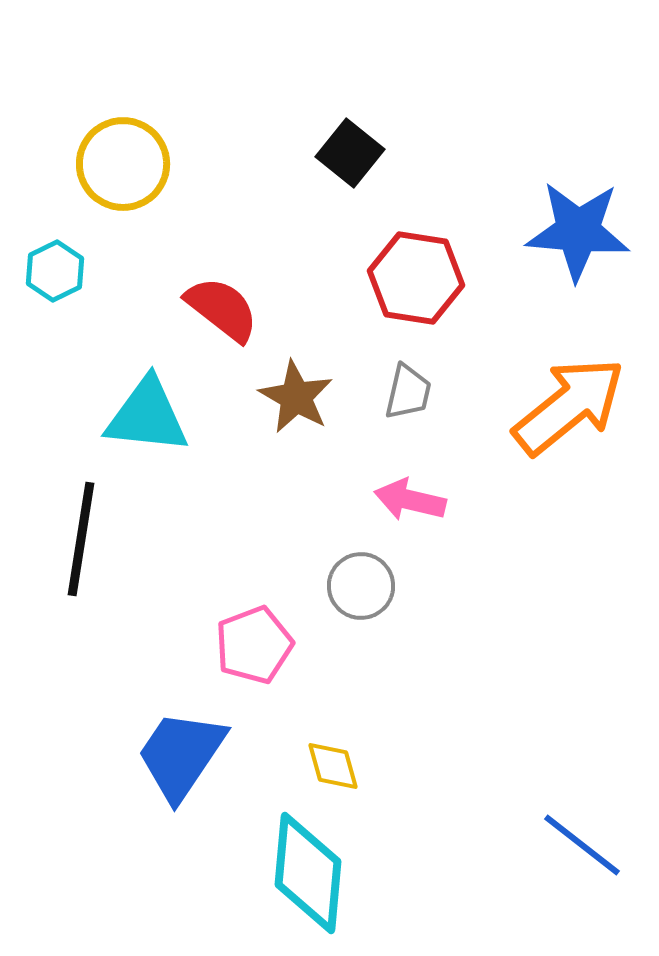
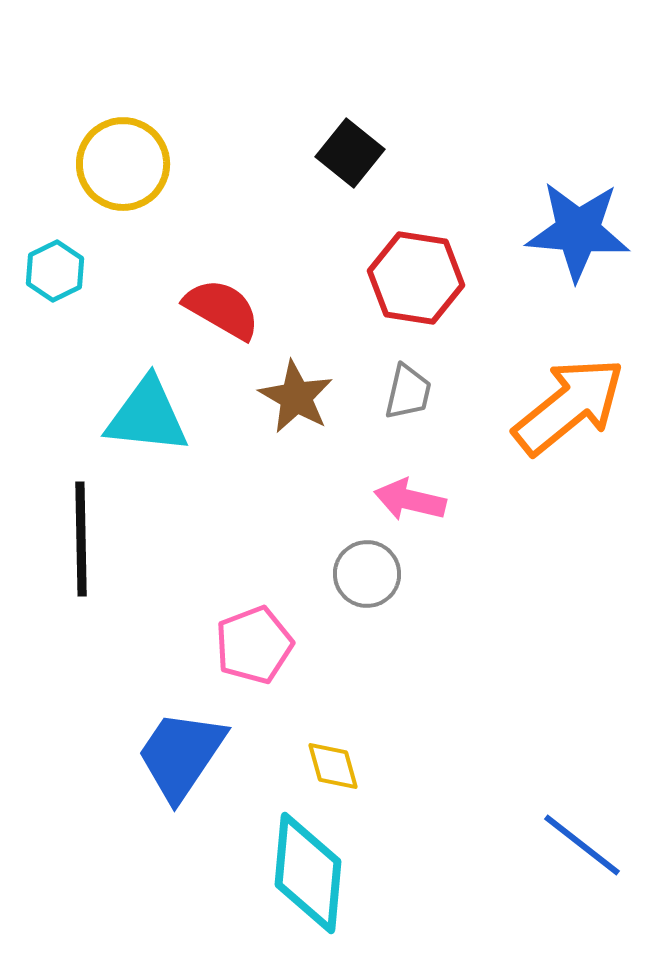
red semicircle: rotated 8 degrees counterclockwise
black line: rotated 10 degrees counterclockwise
gray circle: moved 6 px right, 12 px up
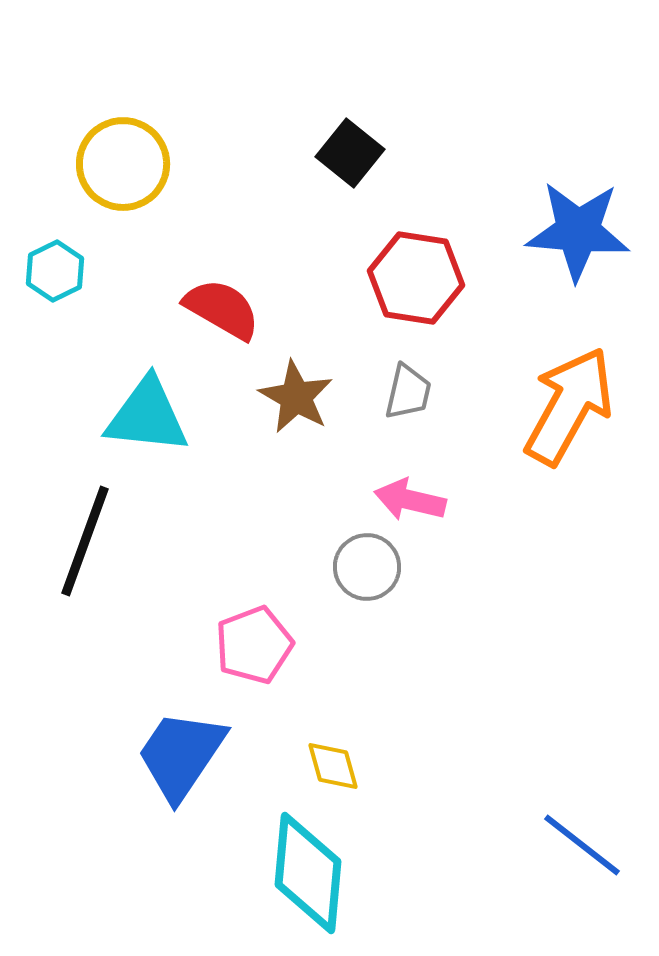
orange arrow: rotated 22 degrees counterclockwise
black line: moved 4 px right, 2 px down; rotated 21 degrees clockwise
gray circle: moved 7 px up
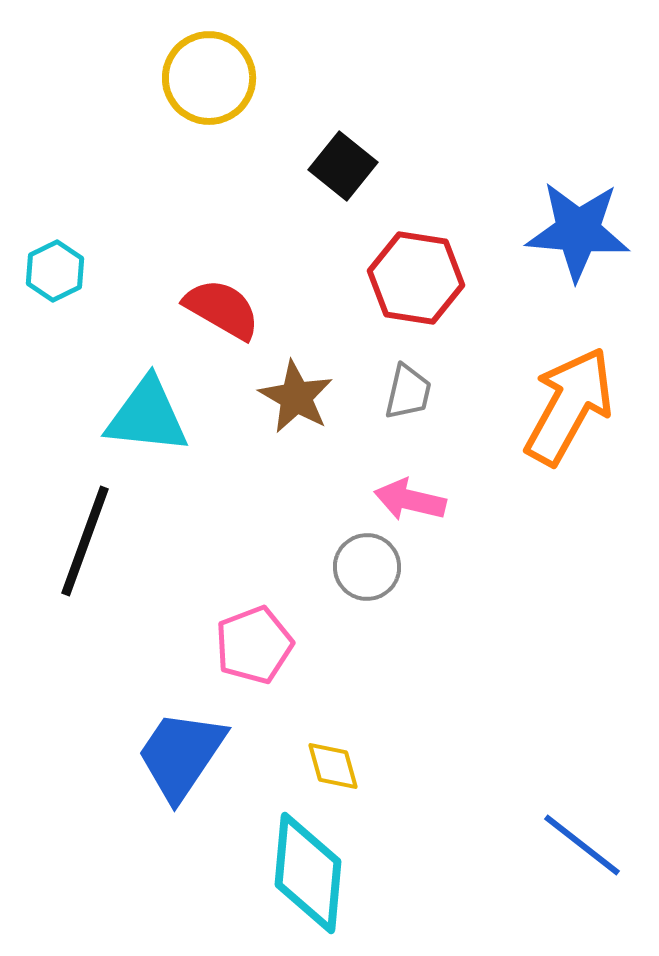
black square: moved 7 px left, 13 px down
yellow circle: moved 86 px right, 86 px up
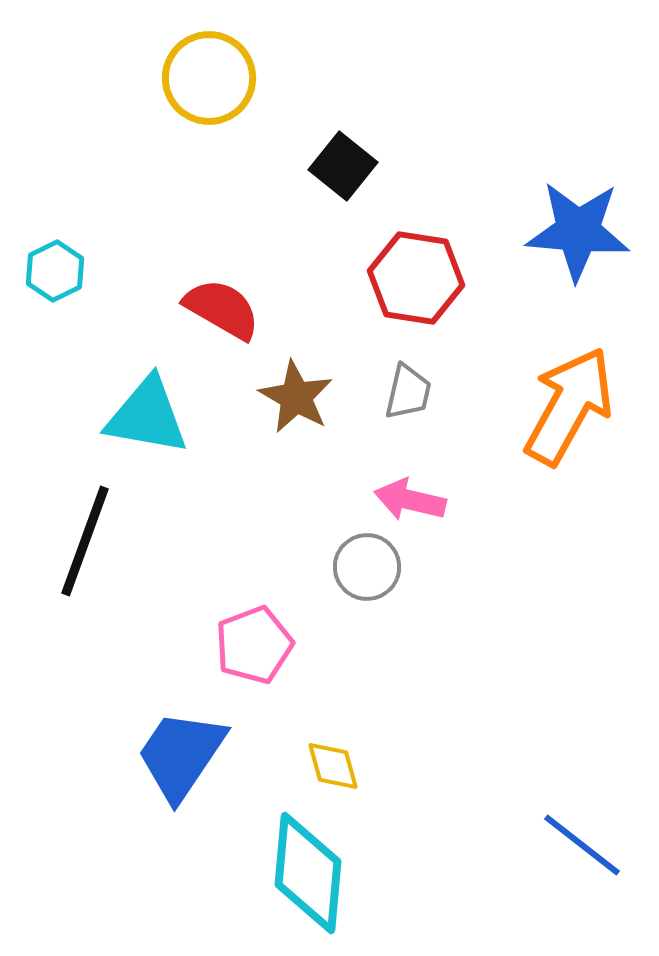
cyan triangle: rotated 4 degrees clockwise
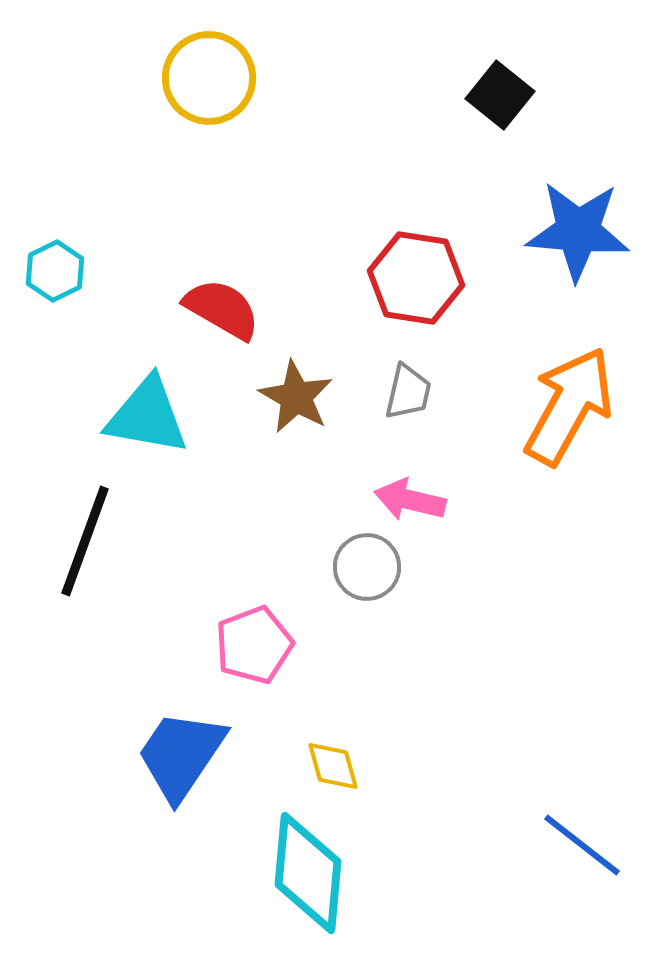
black square: moved 157 px right, 71 px up
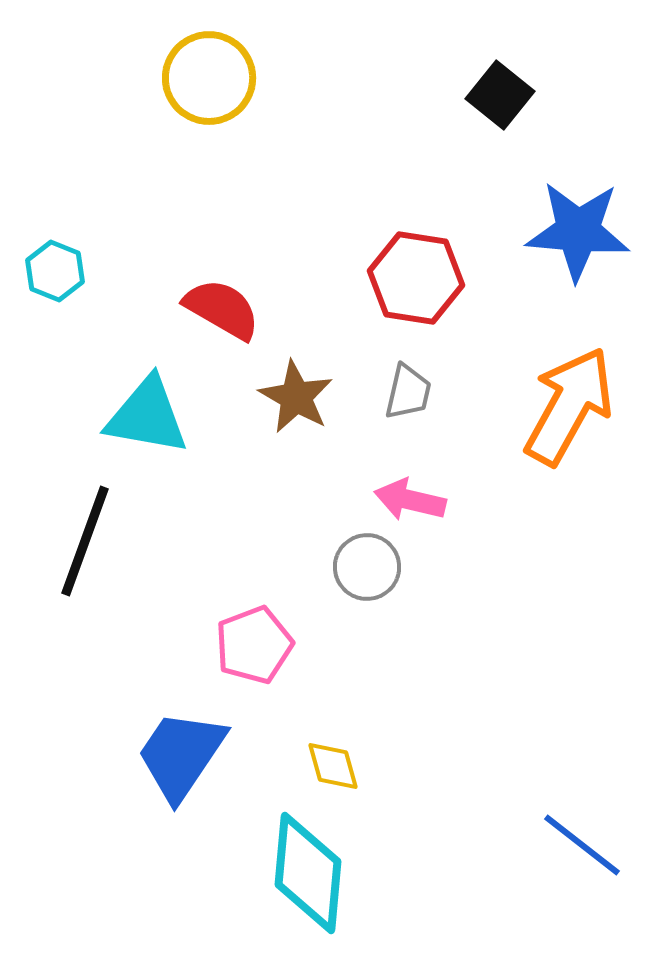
cyan hexagon: rotated 12 degrees counterclockwise
